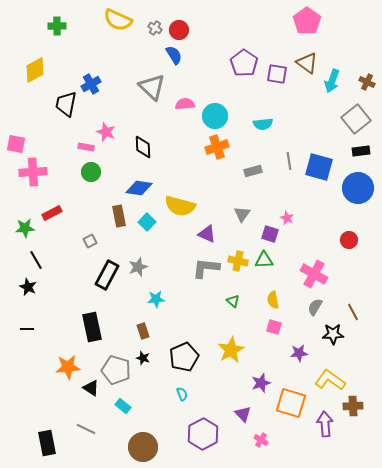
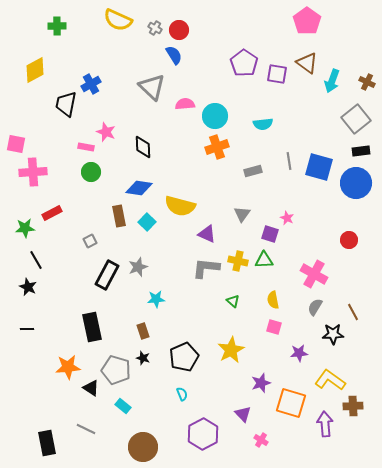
blue circle at (358, 188): moved 2 px left, 5 px up
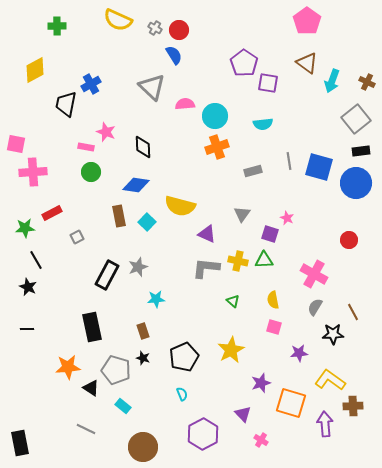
purple square at (277, 74): moved 9 px left, 9 px down
blue diamond at (139, 188): moved 3 px left, 3 px up
gray square at (90, 241): moved 13 px left, 4 px up
black rectangle at (47, 443): moved 27 px left
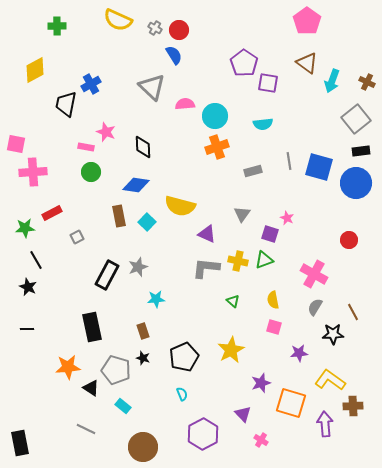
green triangle at (264, 260): rotated 18 degrees counterclockwise
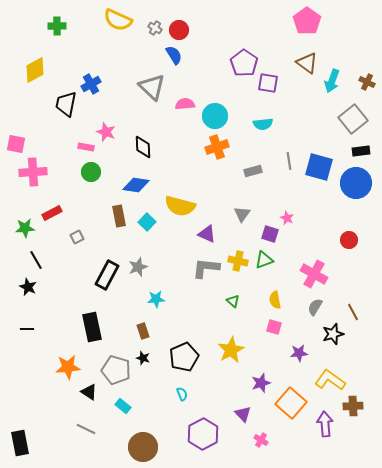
gray square at (356, 119): moved 3 px left
yellow semicircle at (273, 300): moved 2 px right
black star at (333, 334): rotated 15 degrees counterclockwise
black triangle at (91, 388): moved 2 px left, 4 px down
orange square at (291, 403): rotated 24 degrees clockwise
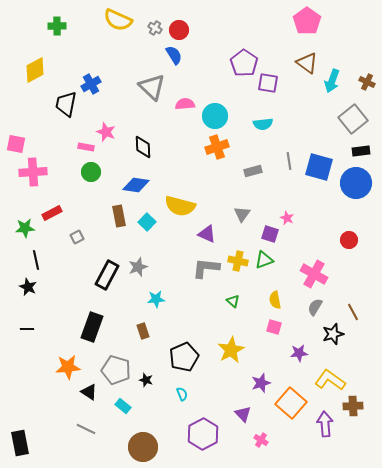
black line at (36, 260): rotated 18 degrees clockwise
black rectangle at (92, 327): rotated 32 degrees clockwise
black star at (143, 358): moved 3 px right, 22 px down
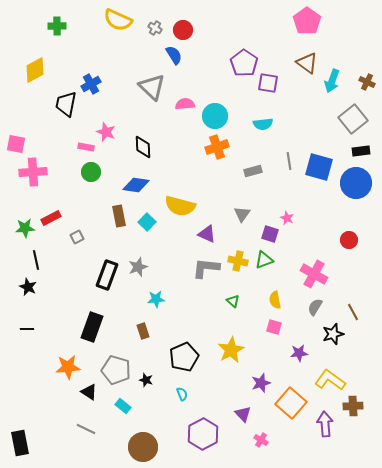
red circle at (179, 30): moved 4 px right
red rectangle at (52, 213): moved 1 px left, 5 px down
black rectangle at (107, 275): rotated 8 degrees counterclockwise
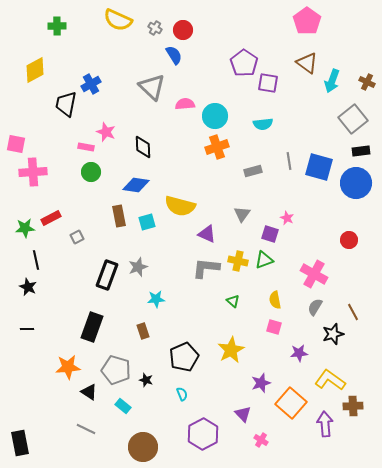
cyan square at (147, 222): rotated 30 degrees clockwise
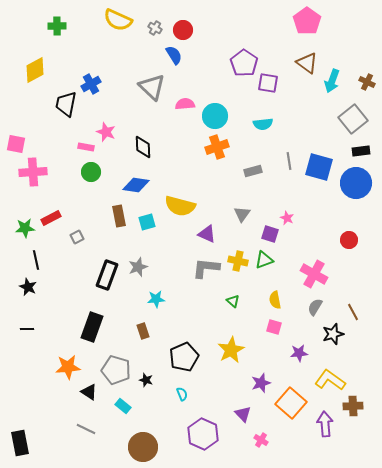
purple hexagon at (203, 434): rotated 8 degrees counterclockwise
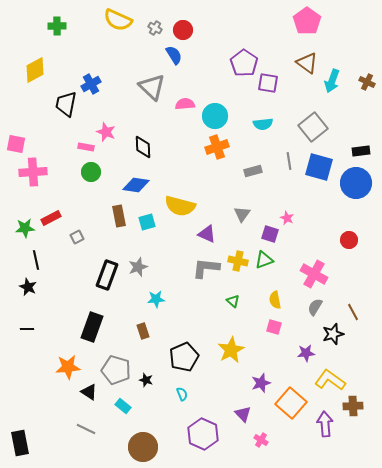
gray square at (353, 119): moved 40 px left, 8 px down
purple star at (299, 353): moved 7 px right
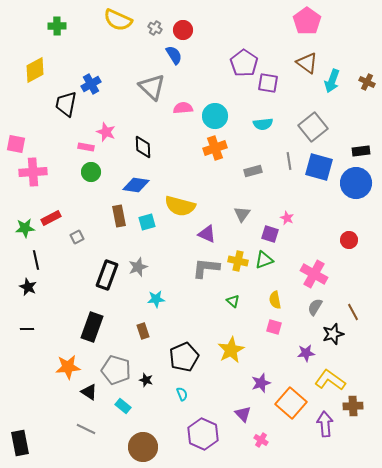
pink semicircle at (185, 104): moved 2 px left, 4 px down
orange cross at (217, 147): moved 2 px left, 1 px down
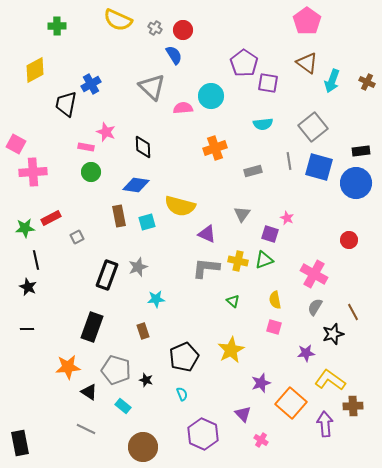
cyan circle at (215, 116): moved 4 px left, 20 px up
pink square at (16, 144): rotated 18 degrees clockwise
